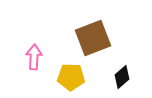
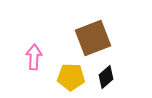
black diamond: moved 16 px left
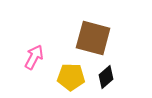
brown square: rotated 36 degrees clockwise
pink arrow: rotated 25 degrees clockwise
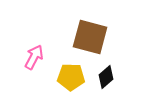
brown square: moved 3 px left, 1 px up
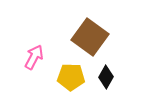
brown square: rotated 21 degrees clockwise
black diamond: rotated 20 degrees counterclockwise
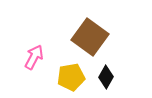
yellow pentagon: rotated 12 degrees counterclockwise
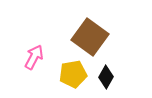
yellow pentagon: moved 2 px right, 3 px up
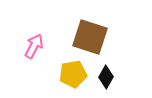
brown square: rotated 18 degrees counterclockwise
pink arrow: moved 11 px up
